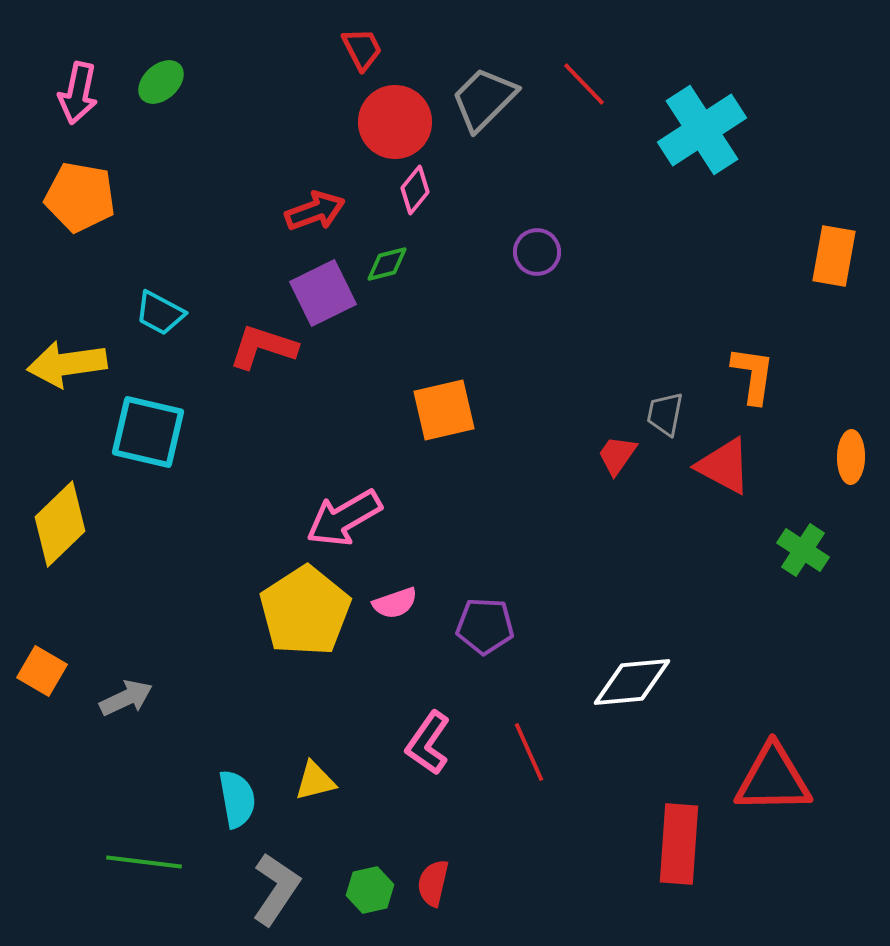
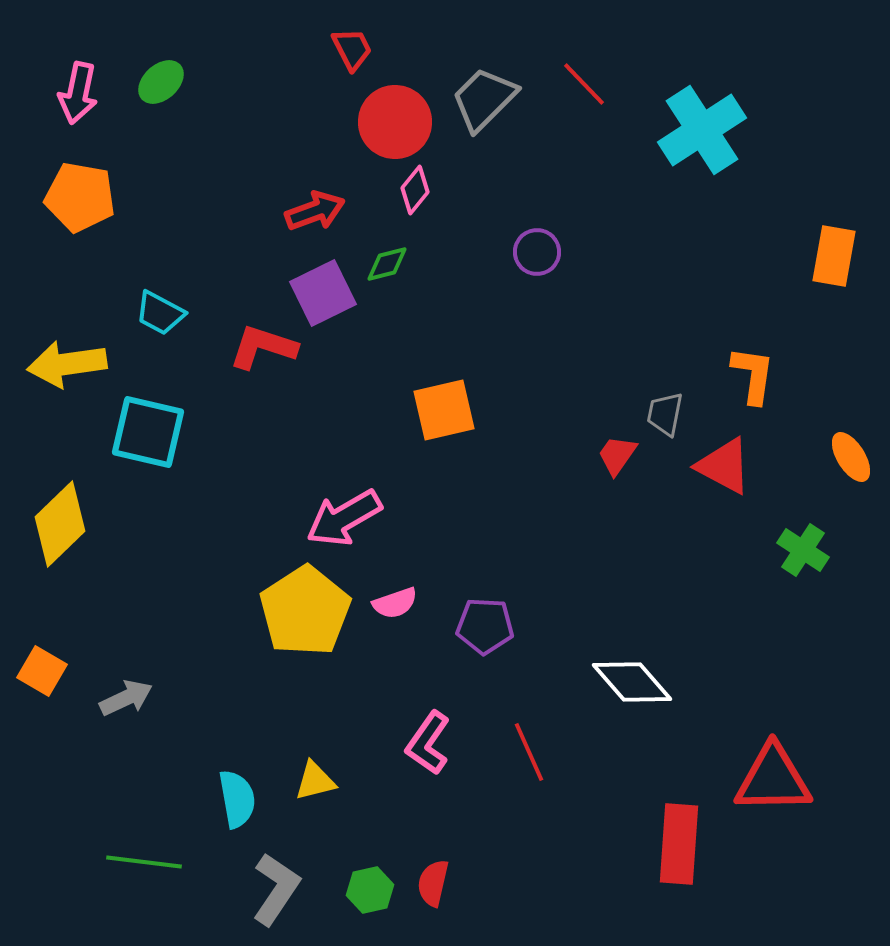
red trapezoid at (362, 49): moved 10 px left
orange ellipse at (851, 457): rotated 33 degrees counterclockwise
white diamond at (632, 682): rotated 54 degrees clockwise
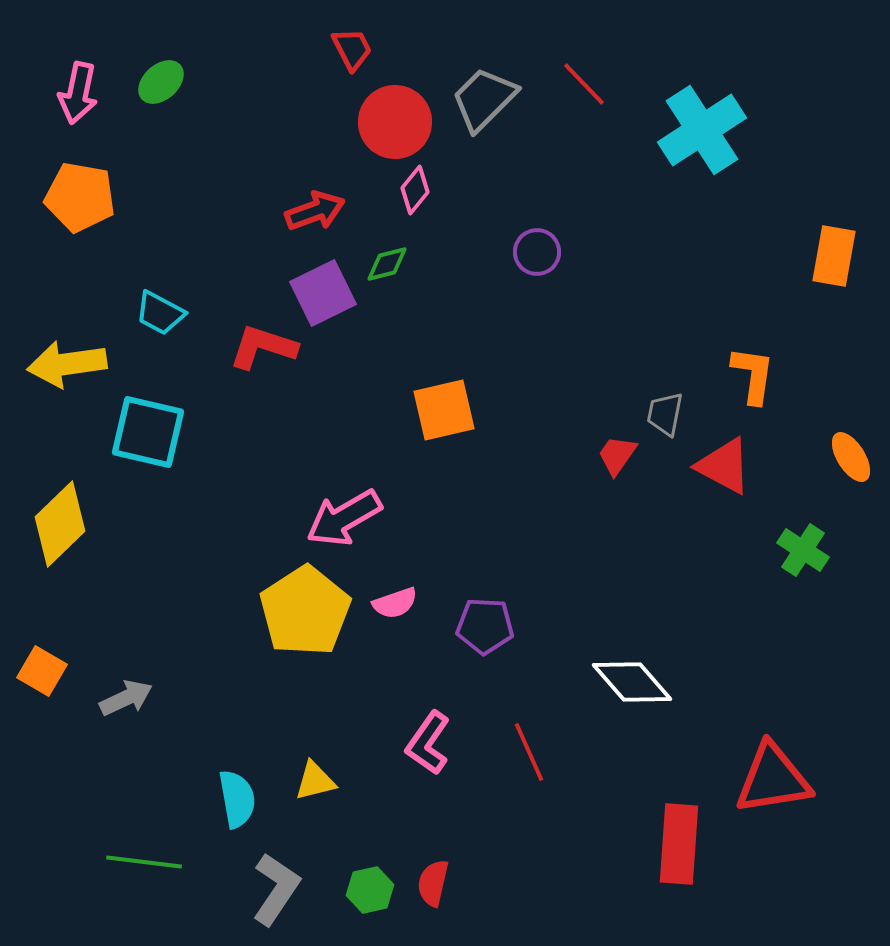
red triangle at (773, 779): rotated 8 degrees counterclockwise
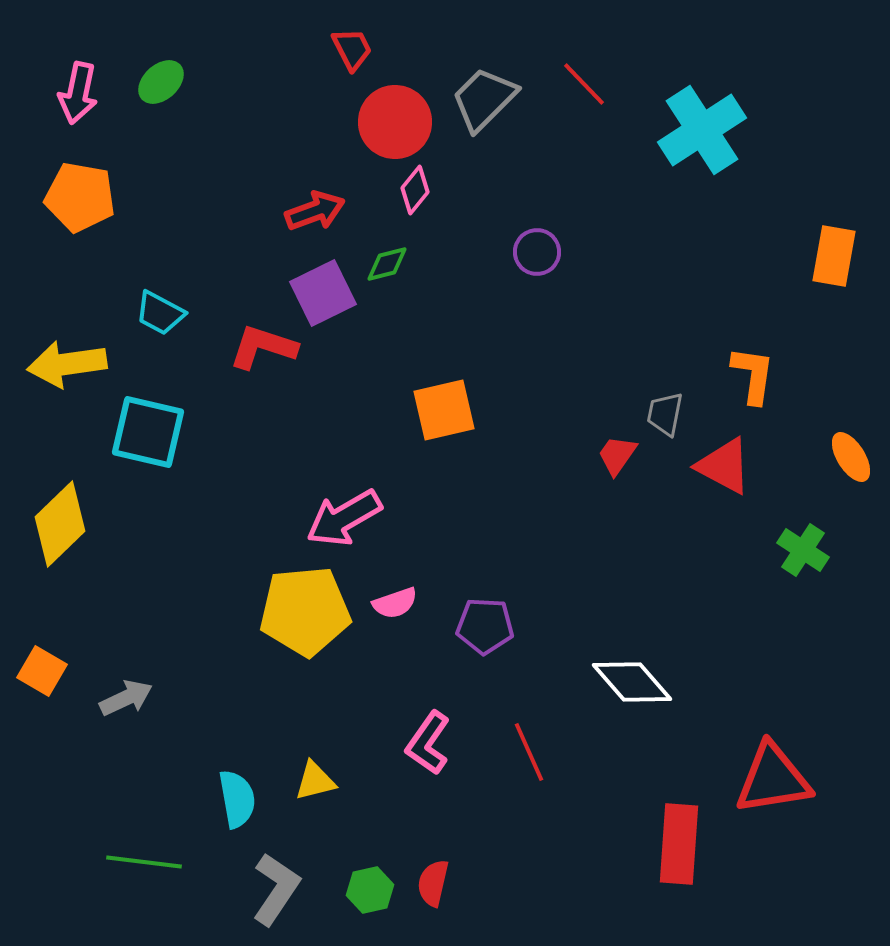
yellow pentagon at (305, 611): rotated 28 degrees clockwise
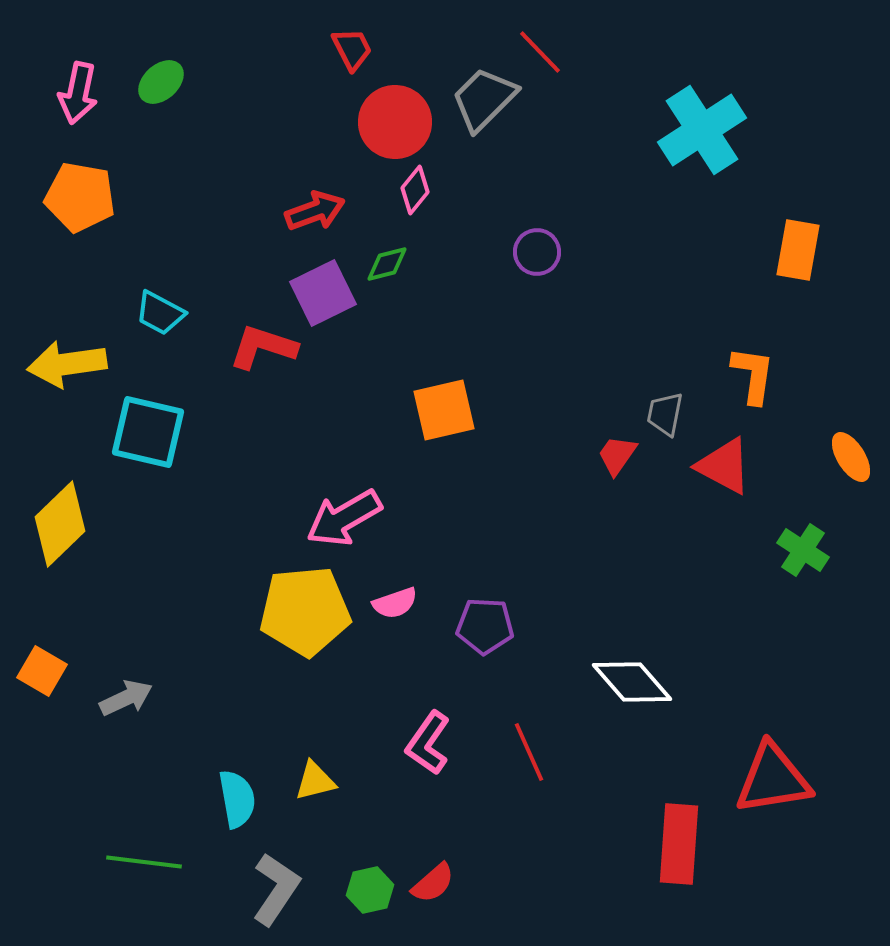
red line at (584, 84): moved 44 px left, 32 px up
orange rectangle at (834, 256): moved 36 px left, 6 px up
red semicircle at (433, 883): rotated 144 degrees counterclockwise
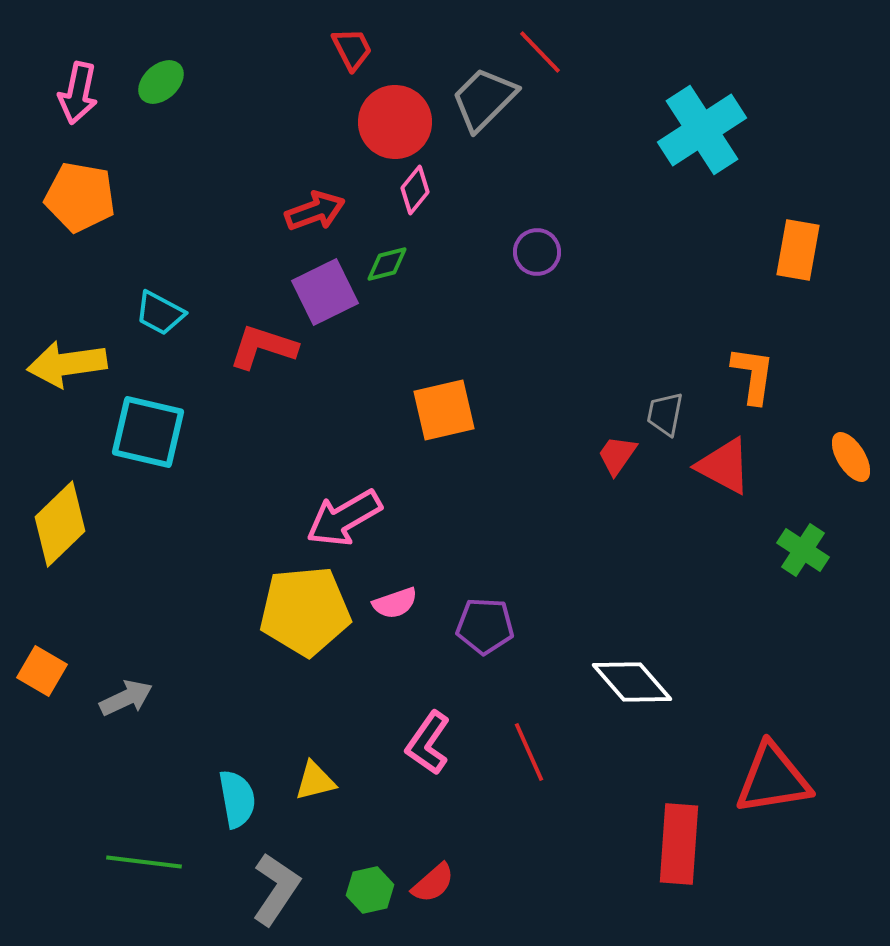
purple square at (323, 293): moved 2 px right, 1 px up
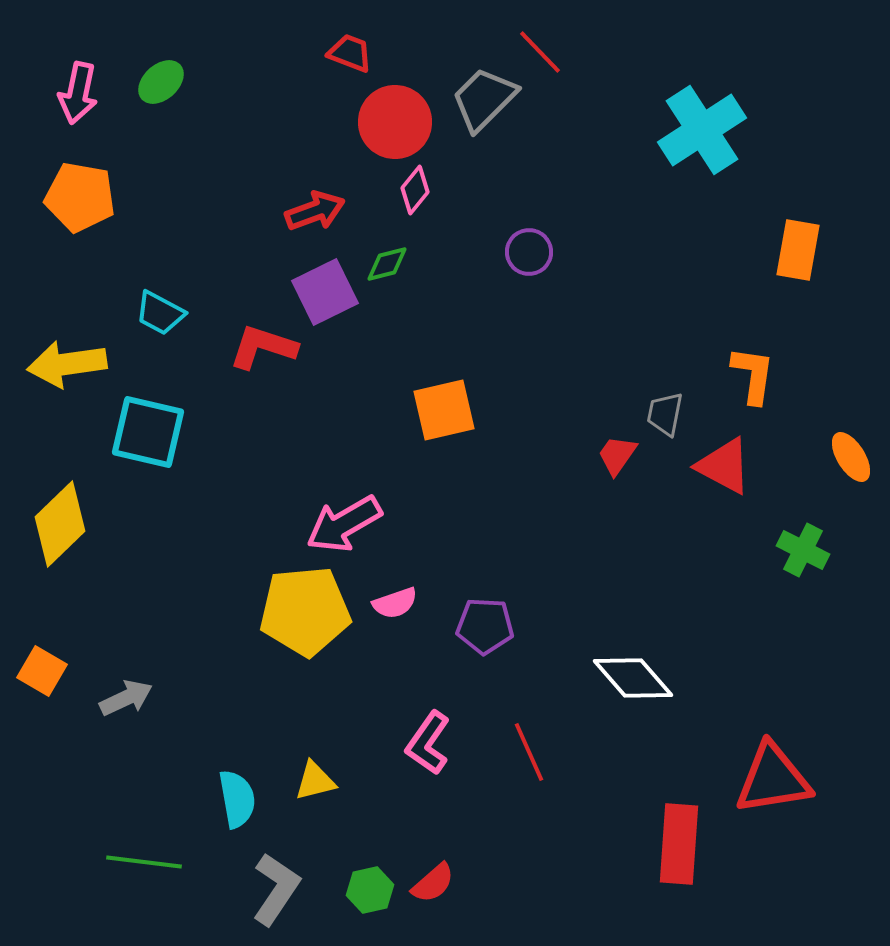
red trapezoid at (352, 49): moved 2 px left, 4 px down; rotated 42 degrees counterclockwise
purple circle at (537, 252): moved 8 px left
pink arrow at (344, 518): moved 6 px down
green cross at (803, 550): rotated 6 degrees counterclockwise
white diamond at (632, 682): moved 1 px right, 4 px up
